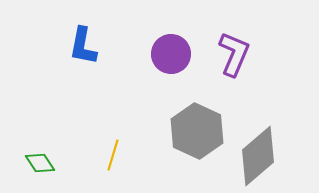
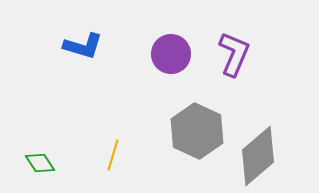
blue L-shape: rotated 84 degrees counterclockwise
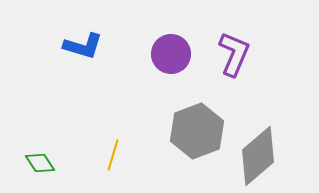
gray hexagon: rotated 14 degrees clockwise
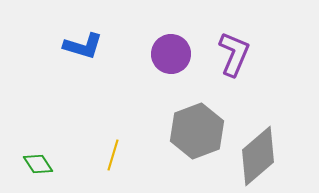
green diamond: moved 2 px left, 1 px down
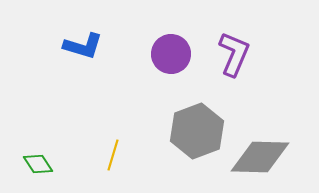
gray diamond: moved 2 px right, 1 px down; rotated 42 degrees clockwise
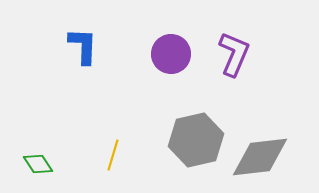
blue L-shape: rotated 105 degrees counterclockwise
gray hexagon: moved 1 px left, 9 px down; rotated 8 degrees clockwise
gray diamond: rotated 8 degrees counterclockwise
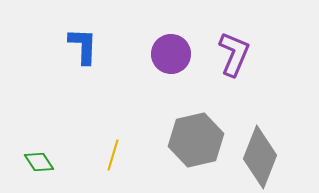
gray diamond: rotated 62 degrees counterclockwise
green diamond: moved 1 px right, 2 px up
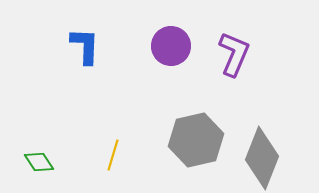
blue L-shape: moved 2 px right
purple circle: moved 8 px up
gray diamond: moved 2 px right, 1 px down
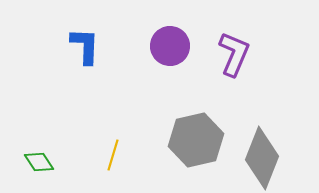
purple circle: moved 1 px left
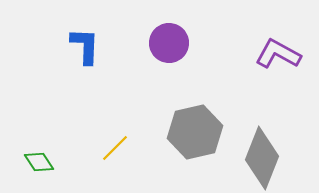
purple circle: moved 1 px left, 3 px up
purple L-shape: moved 44 px right; rotated 84 degrees counterclockwise
gray hexagon: moved 1 px left, 8 px up
yellow line: moved 2 px right, 7 px up; rotated 28 degrees clockwise
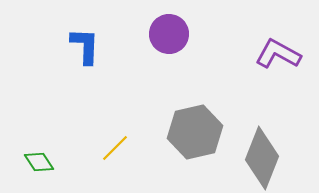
purple circle: moved 9 px up
